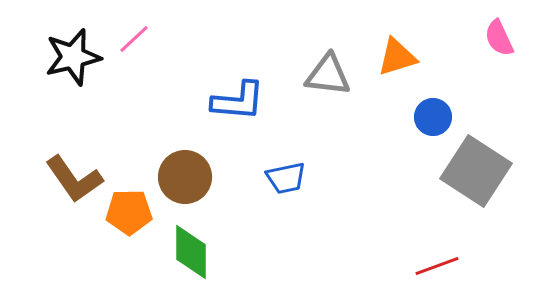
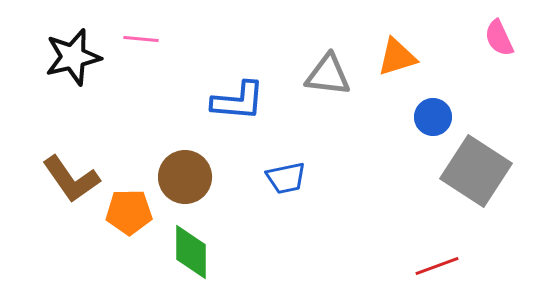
pink line: moved 7 px right; rotated 48 degrees clockwise
brown L-shape: moved 3 px left
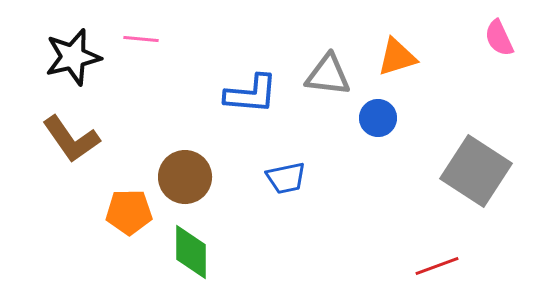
blue L-shape: moved 13 px right, 7 px up
blue circle: moved 55 px left, 1 px down
brown L-shape: moved 40 px up
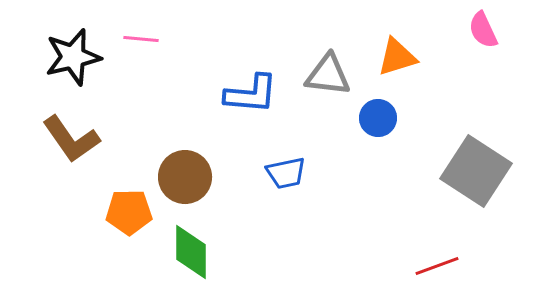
pink semicircle: moved 16 px left, 8 px up
blue trapezoid: moved 5 px up
